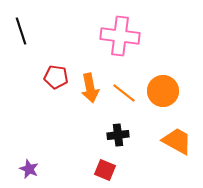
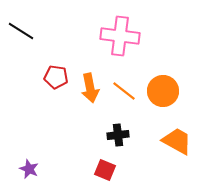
black line: rotated 40 degrees counterclockwise
orange line: moved 2 px up
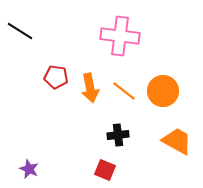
black line: moved 1 px left
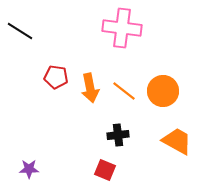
pink cross: moved 2 px right, 8 px up
purple star: rotated 24 degrees counterclockwise
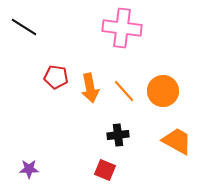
black line: moved 4 px right, 4 px up
orange line: rotated 10 degrees clockwise
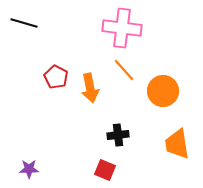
black line: moved 4 px up; rotated 16 degrees counterclockwise
red pentagon: rotated 20 degrees clockwise
orange line: moved 21 px up
orange trapezoid: moved 3 px down; rotated 128 degrees counterclockwise
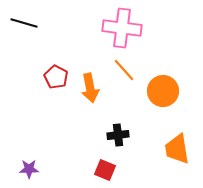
orange trapezoid: moved 5 px down
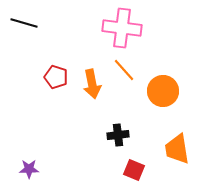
red pentagon: rotated 10 degrees counterclockwise
orange arrow: moved 2 px right, 4 px up
red square: moved 29 px right
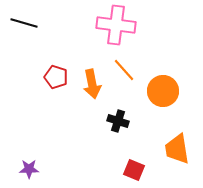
pink cross: moved 6 px left, 3 px up
black cross: moved 14 px up; rotated 25 degrees clockwise
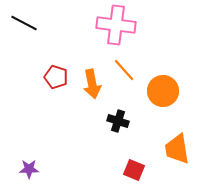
black line: rotated 12 degrees clockwise
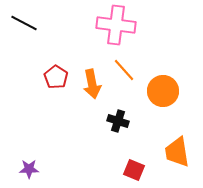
red pentagon: rotated 15 degrees clockwise
orange trapezoid: moved 3 px down
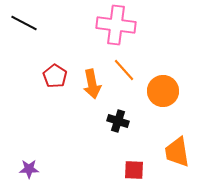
red pentagon: moved 1 px left, 1 px up
red square: rotated 20 degrees counterclockwise
